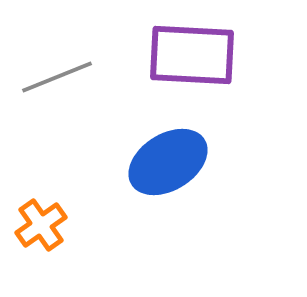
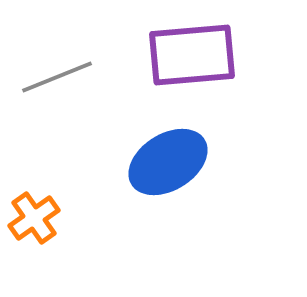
purple rectangle: rotated 8 degrees counterclockwise
orange cross: moved 7 px left, 7 px up
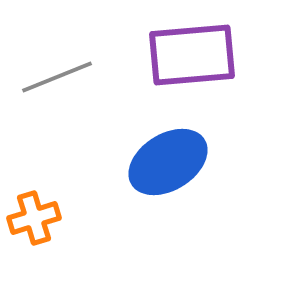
orange cross: rotated 18 degrees clockwise
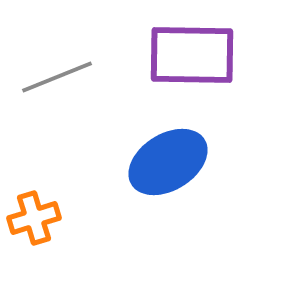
purple rectangle: rotated 6 degrees clockwise
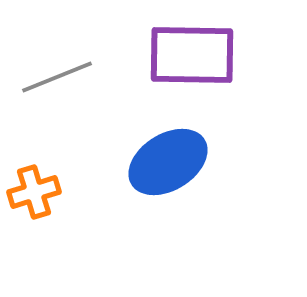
orange cross: moved 26 px up
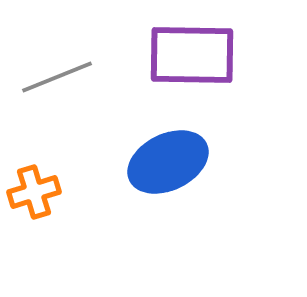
blue ellipse: rotated 6 degrees clockwise
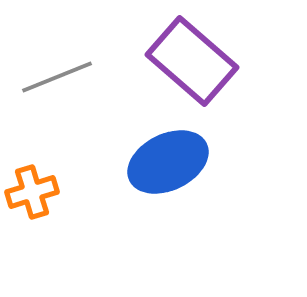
purple rectangle: moved 6 px down; rotated 40 degrees clockwise
orange cross: moved 2 px left
